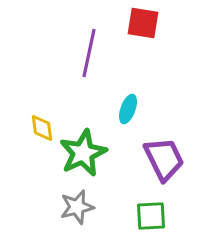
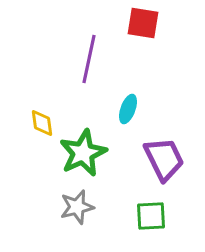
purple line: moved 6 px down
yellow diamond: moved 5 px up
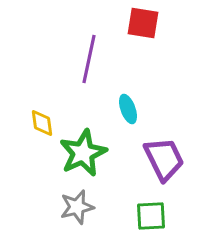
cyan ellipse: rotated 40 degrees counterclockwise
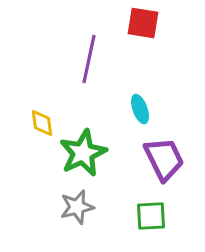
cyan ellipse: moved 12 px right
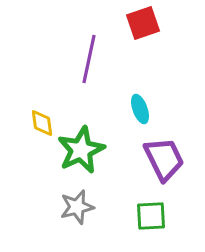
red square: rotated 28 degrees counterclockwise
green star: moved 2 px left, 3 px up
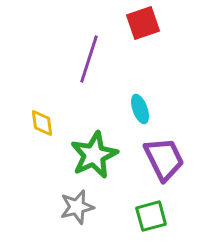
purple line: rotated 6 degrees clockwise
green star: moved 13 px right, 5 px down
green square: rotated 12 degrees counterclockwise
